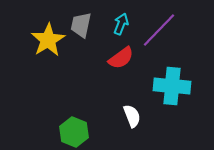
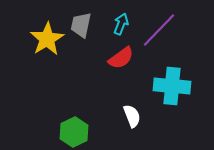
yellow star: moved 1 px left, 1 px up
green hexagon: rotated 12 degrees clockwise
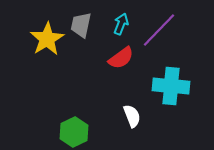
cyan cross: moved 1 px left
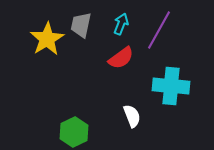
purple line: rotated 15 degrees counterclockwise
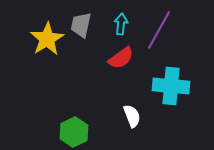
cyan arrow: rotated 15 degrees counterclockwise
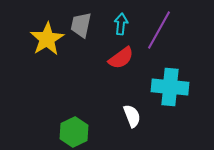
cyan cross: moved 1 px left, 1 px down
